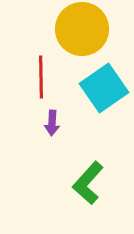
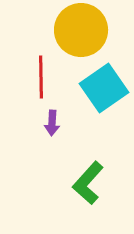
yellow circle: moved 1 px left, 1 px down
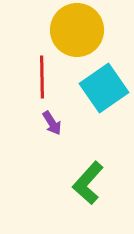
yellow circle: moved 4 px left
red line: moved 1 px right
purple arrow: rotated 35 degrees counterclockwise
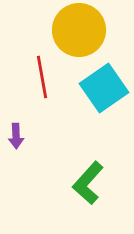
yellow circle: moved 2 px right
red line: rotated 9 degrees counterclockwise
purple arrow: moved 36 px left, 13 px down; rotated 30 degrees clockwise
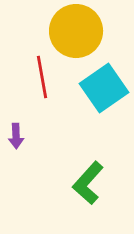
yellow circle: moved 3 px left, 1 px down
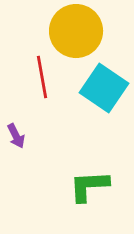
cyan square: rotated 21 degrees counterclockwise
purple arrow: rotated 25 degrees counterclockwise
green L-shape: moved 1 px right, 3 px down; rotated 45 degrees clockwise
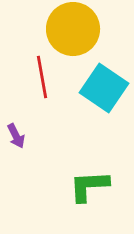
yellow circle: moved 3 px left, 2 px up
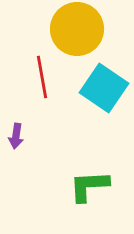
yellow circle: moved 4 px right
purple arrow: rotated 35 degrees clockwise
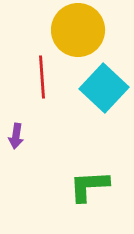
yellow circle: moved 1 px right, 1 px down
red line: rotated 6 degrees clockwise
cyan square: rotated 9 degrees clockwise
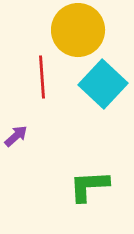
cyan square: moved 1 px left, 4 px up
purple arrow: rotated 140 degrees counterclockwise
